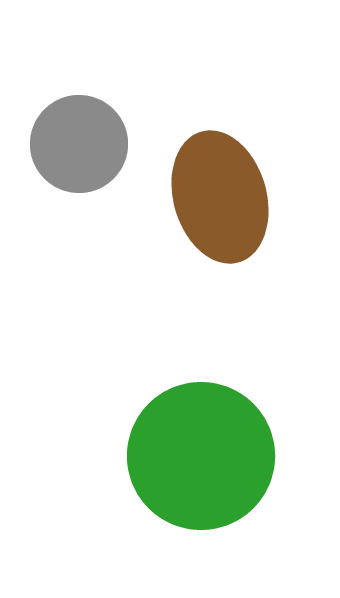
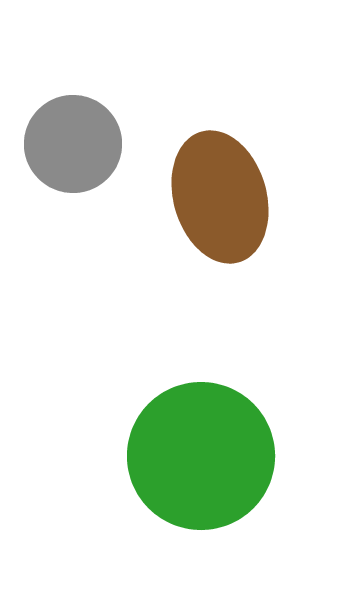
gray circle: moved 6 px left
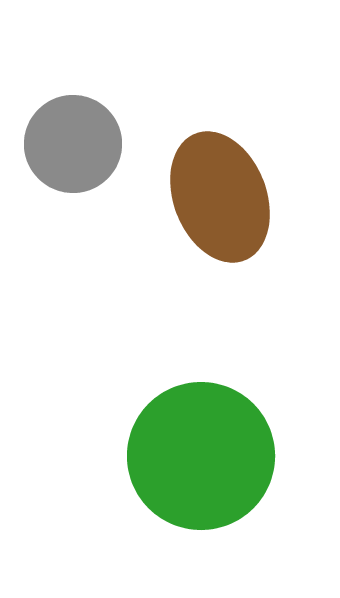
brown ellipse: rotated 5 degrees counterclockwise
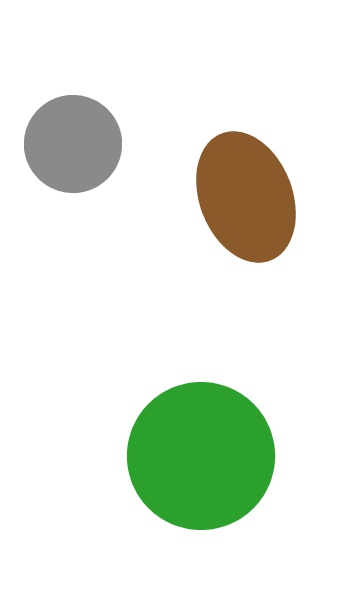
brown ellipse: moved 26 px right
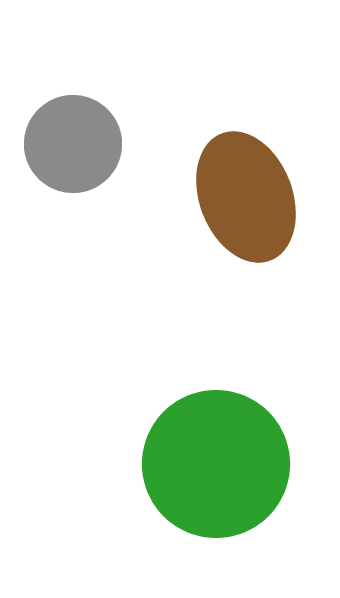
green circle: moved 15 px right, 8 px down
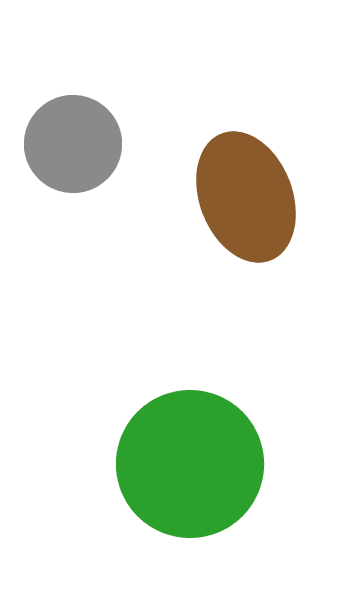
green circle: moved 26 px left
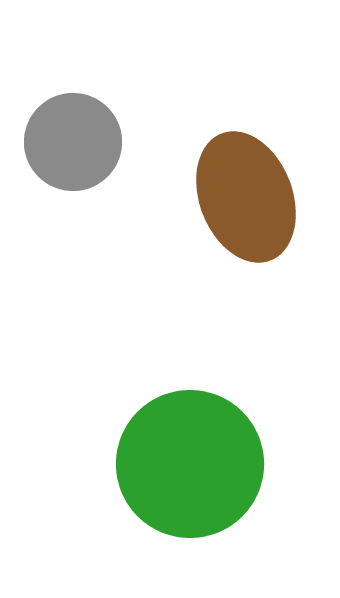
gray circle: moved 2 px up
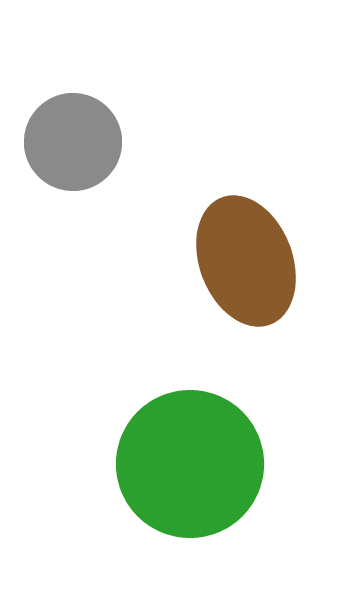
brown ellipse: moved 64 px down
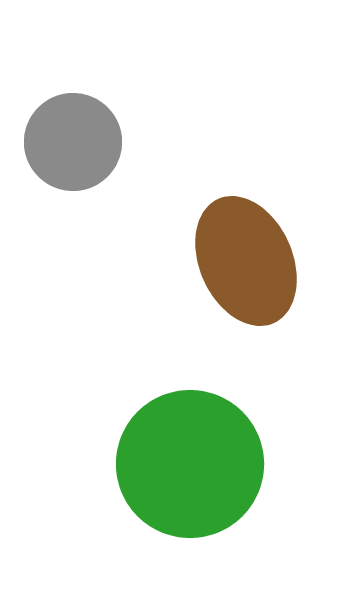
brown ellipse: rotated 3 degrees counterclockwise
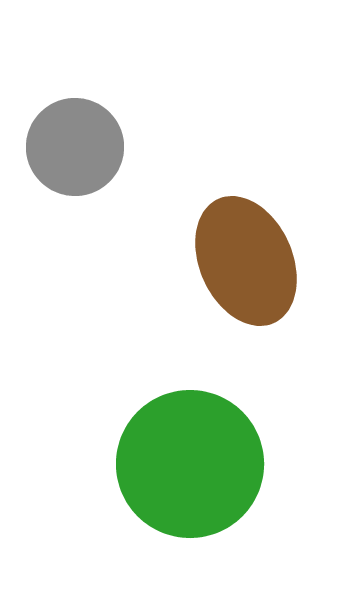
gray circle: moved 2 px right, 5 px down
